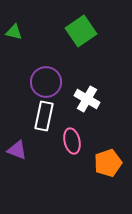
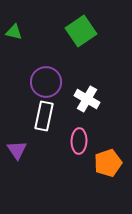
pink ellipse: moved 7 px right; rotated 15 degrees clockwise
purple triangle: rotated 35 degrees clockwise
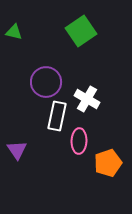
white rectangle: moved 13 px right
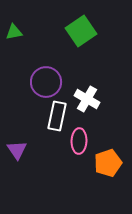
green triangle: rotated 24 degrees counterclockwise
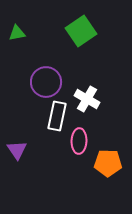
green triangle: moved 3 px right, 1 px down
orange pentagon: rotated 20 degrees clockwise
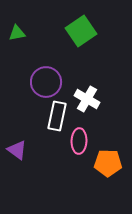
purple triangle: rotated 20 degrees counterclockwise
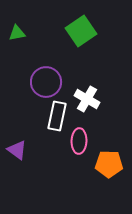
orange pentagon: moved 1 px right, 1 px down
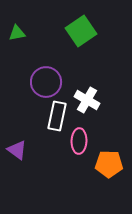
white cross: moved 1 px down
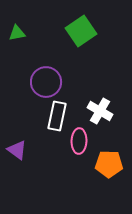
white cross: moved 13 px right, 11 px down
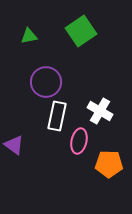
green triangle: moved 12 px right, 3 px down
pink ellipse: rotated 10 degrees clockwise
purple triangle: moved 3 px left, 5 px up
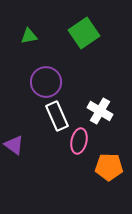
green square: moved 3 px right, 2 px down
white rectangle: rotated 36 degrees counterclockwise
orange pentagon: moved 3 px down
